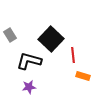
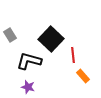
orange rectangle: rotated 32 degrees clockwise
purple star: moved 1 px left; rotated 24 degrees clockwise
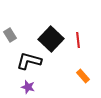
red line: moved 5 px right, 15 px up
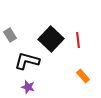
black L-shape: moved 2 px left
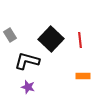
red line: moved 2 px right
orange rectangle: rotated 48 degrees counterclockwise
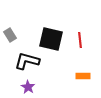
black square: rotated 30 degrees counterclockwise
purple star: rotated 16 degrees clockwise
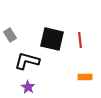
black square: moved 1 px right
orange rectangle: moved 2 px right, 1 px down
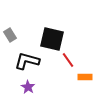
red line: moved 12 px left, 20 px down; rotated 28 degrees counterclockwise
